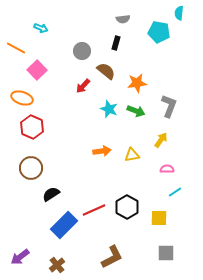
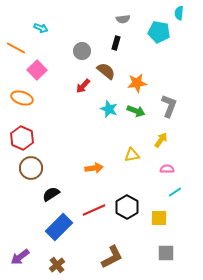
red hexagon: moved 10 px left, 11 px down
orange arrow: moved 8 px left, 17 px down
blue rectangle: moved 5 px left, 2 px down
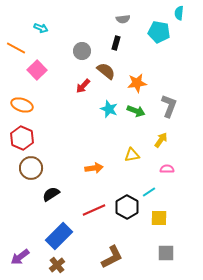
orange ellipse: moved 7 px down
cyan line: moved 26 px left
blue rectangle: moved 9 px down
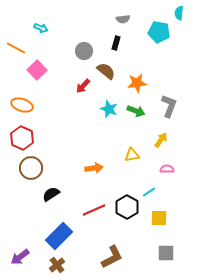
gray circle: moved 2 px right
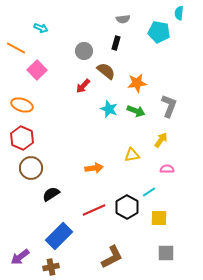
brown cross: moved 6 px left, 2 px down; rotated 28 degrees clockwise
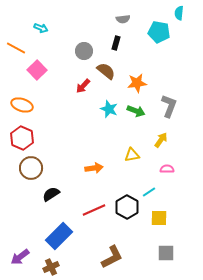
brown cross: rotated 14 degrees counterclockwise
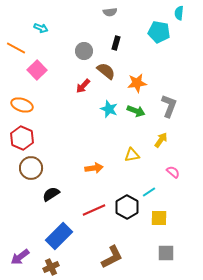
gray semicircle: moved 13 px left, 7 px up
pink semicircle: moved 6 px right, 3 px down; rotated 40 degrees clockwise
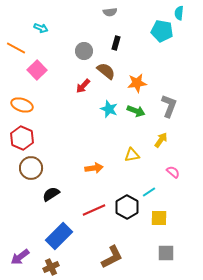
cyan pentagon: moved 3 px right, 1 px up
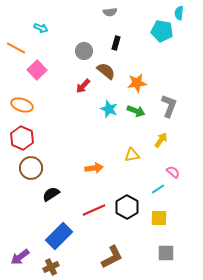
cyan line: moved 9 px right, 3 px up
